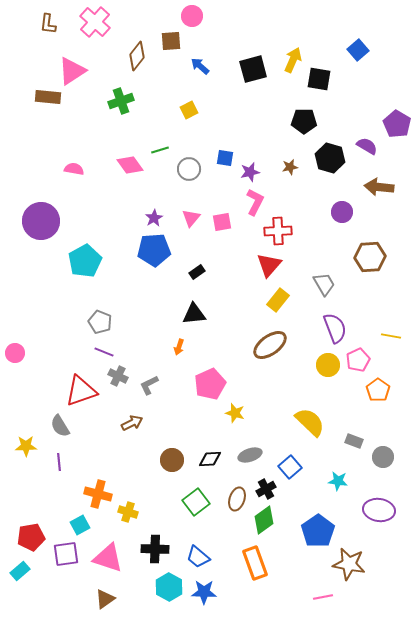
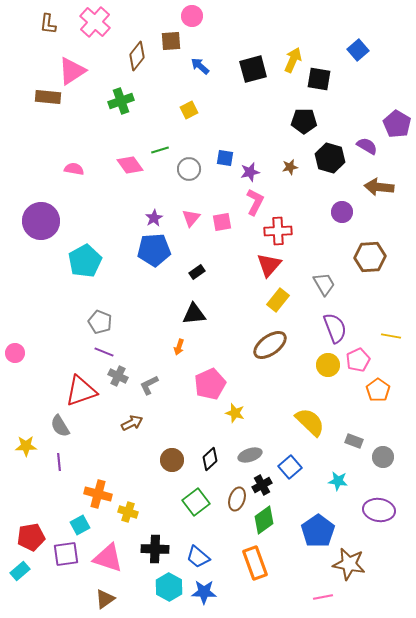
black diamond at (210, 459): rotated 40 degrees counterclockwise
black cross at (266, 489): moved 4 px left, 4 px up
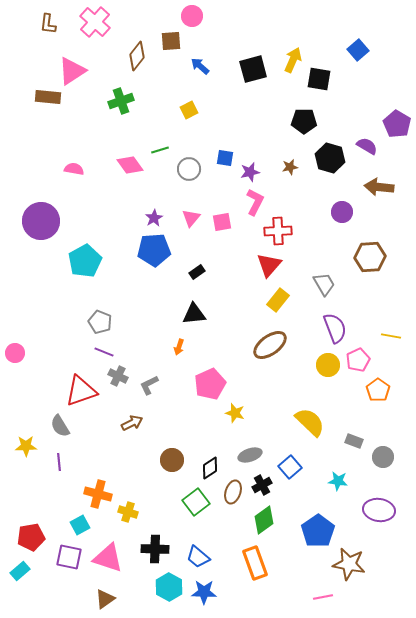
black diamond at (210, 459): moved 9 px down; rotated 10 degrees clockwise
brown ellipse at (237, 499): moved 4 px left, 7 px up
purple square at (66, 554): moved 3 px right, 3 px down; rotated 20 degrees clockwise
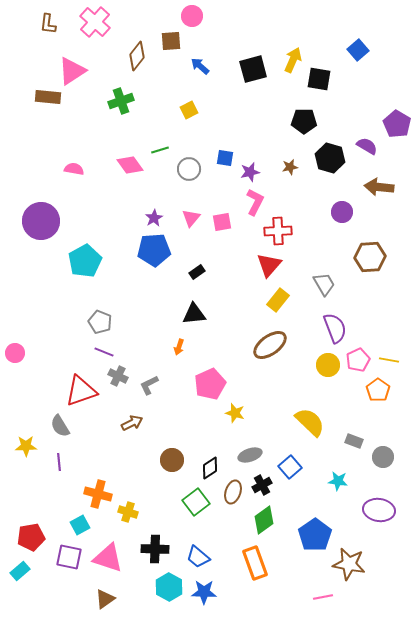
yellow line at (391, 336): moved 2 px left, 24 px down
blue pentagon at (318, 531): moved 3 px left, 4 px down
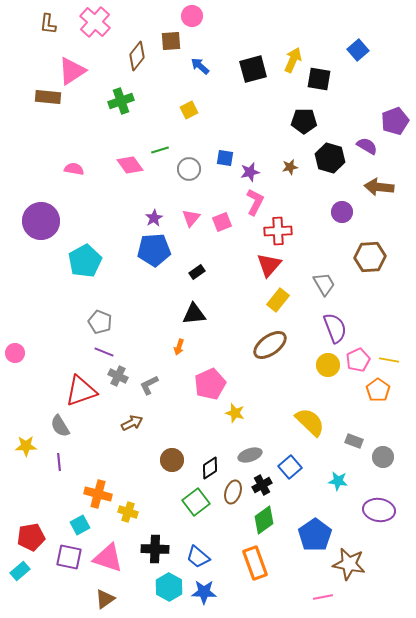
purple pentagon at (397, 124): moved 2 px left, 3 px up; rotated 20 degrees clockwise
pink square at (222, 222): rotated 12 degrees counterclockwise
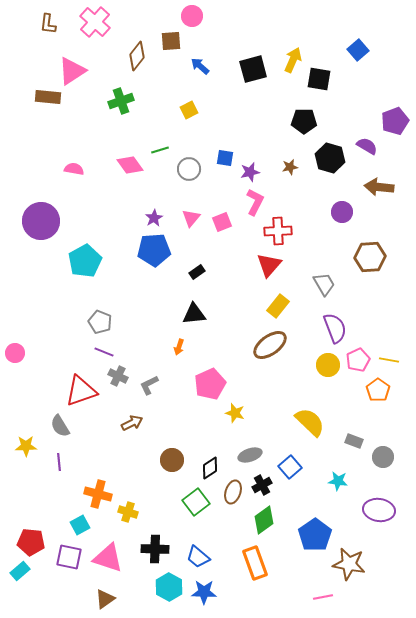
yellow rectangle at (278, 300): moved 6 px down
red pentagon at (31, 537): moved 5 px down; rotated 16 degrees clockwise
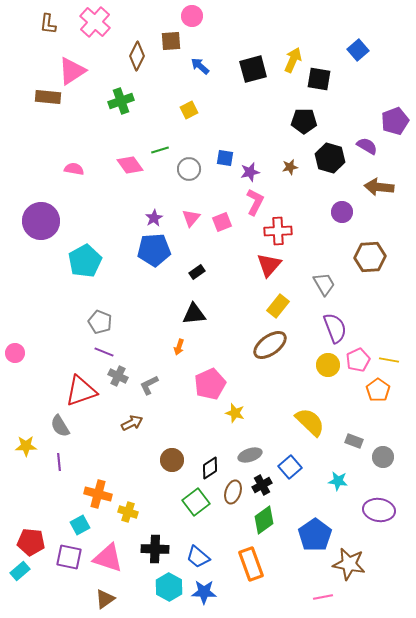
brown diamond at (137, 56): rotated 12 degrees counterclockwise
orange rectangle at (255, 563): moved 4 px left, 1 px down
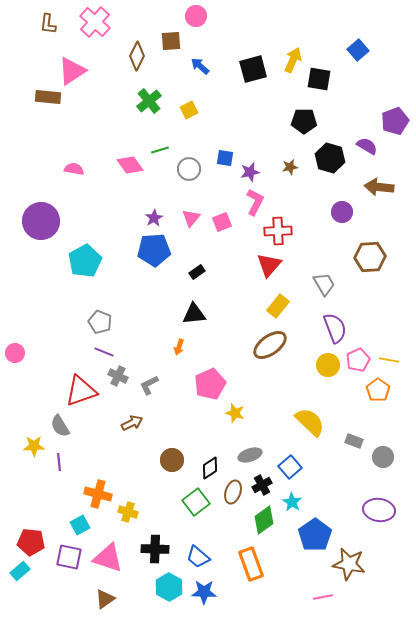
pink circle at (192, 16): moved 4 px right
green cross at (121, 101): moved 28 px right; rotated 20 degrees counterclockwise
yellow star at (26, 446): moved 8 px right
cyan star at (338, 481): moved 46 px left, 21 px down; rotated 24 degrees clockwise
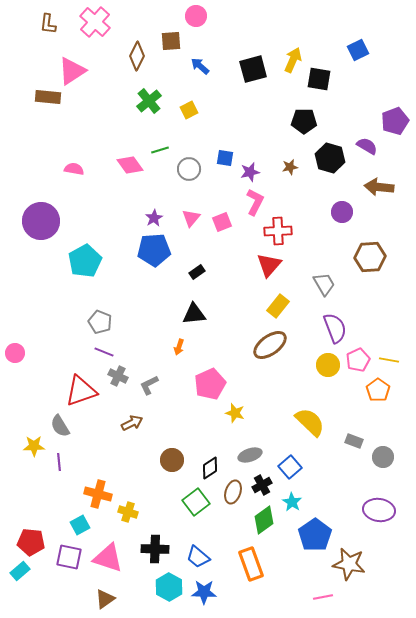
blue square at (358, 50): rotated 15 degrees clockwise
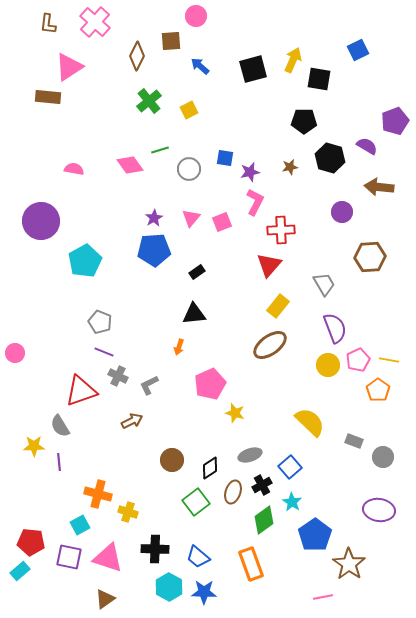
pink triangle at (72, 71): moved 3 px left, 4 px up
red cross at (278, 231): moved 3 px right, 1 px up
brown arrow at (132, 423): moved 2 px up
brown star at (349, 564): rotated 24 degrees clockwise
